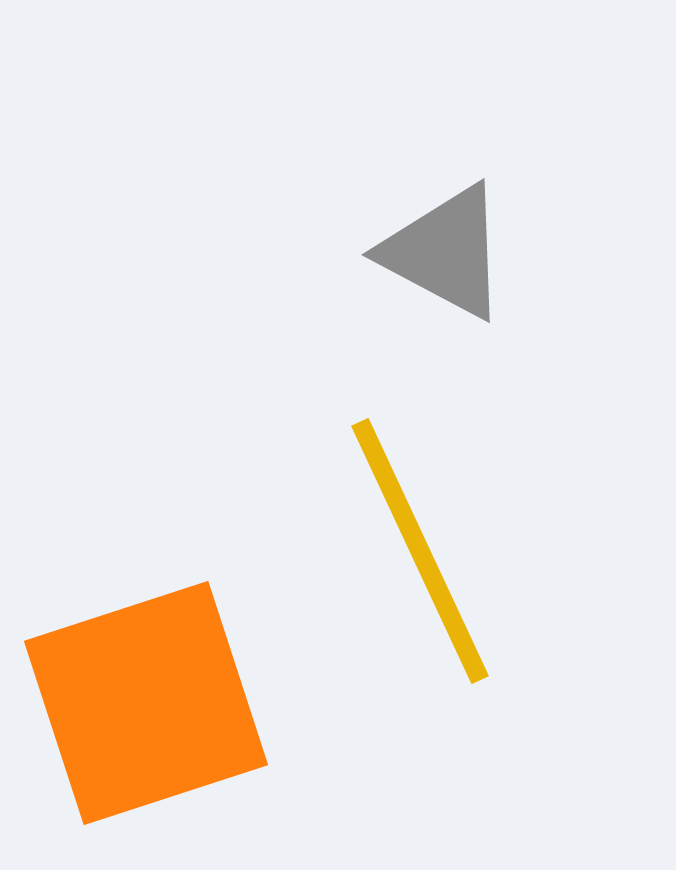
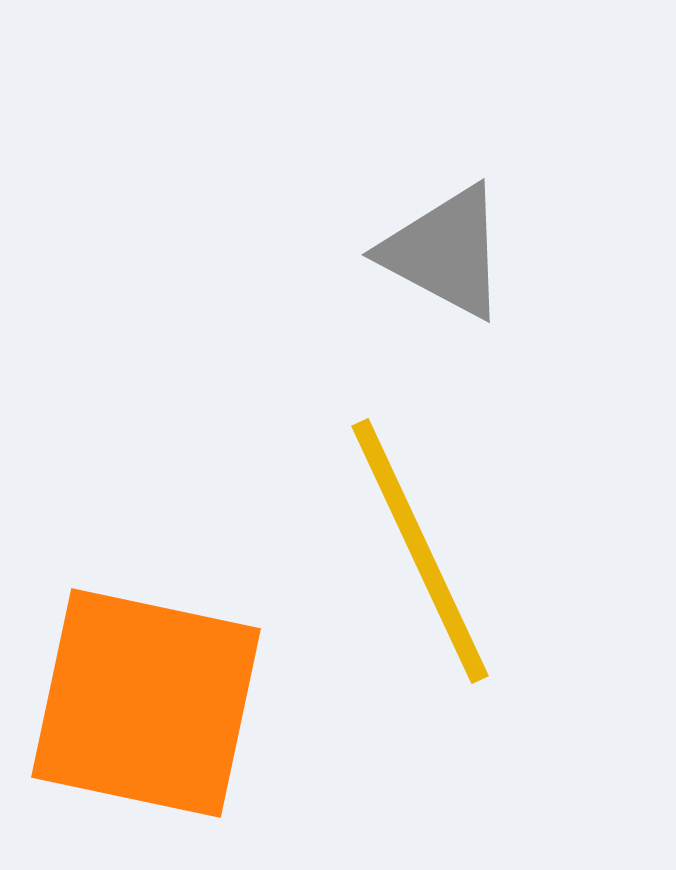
orange square: rotated 30 degrees clockwise
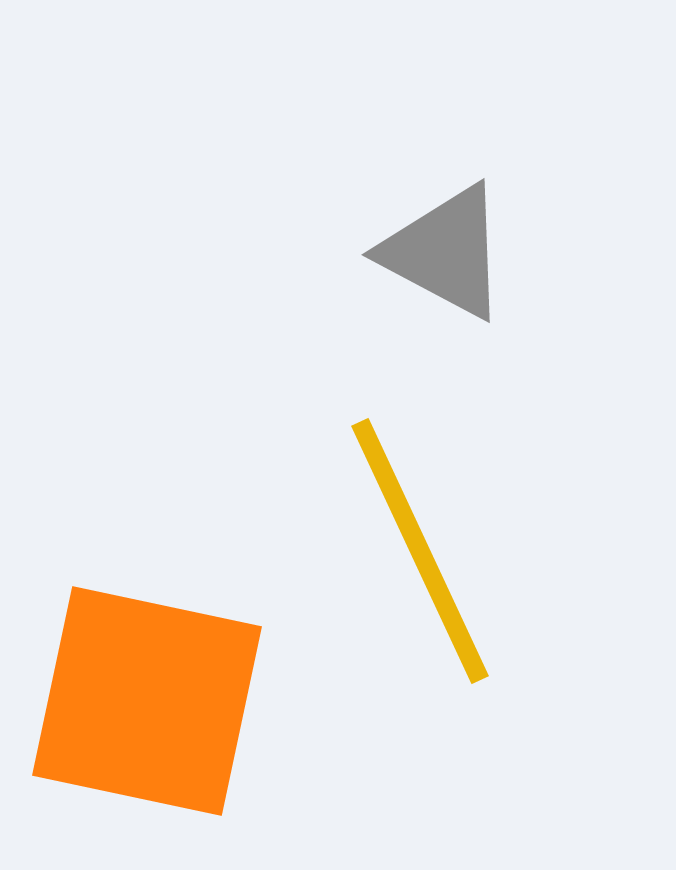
orange square: moved 1 px right, 2 px up
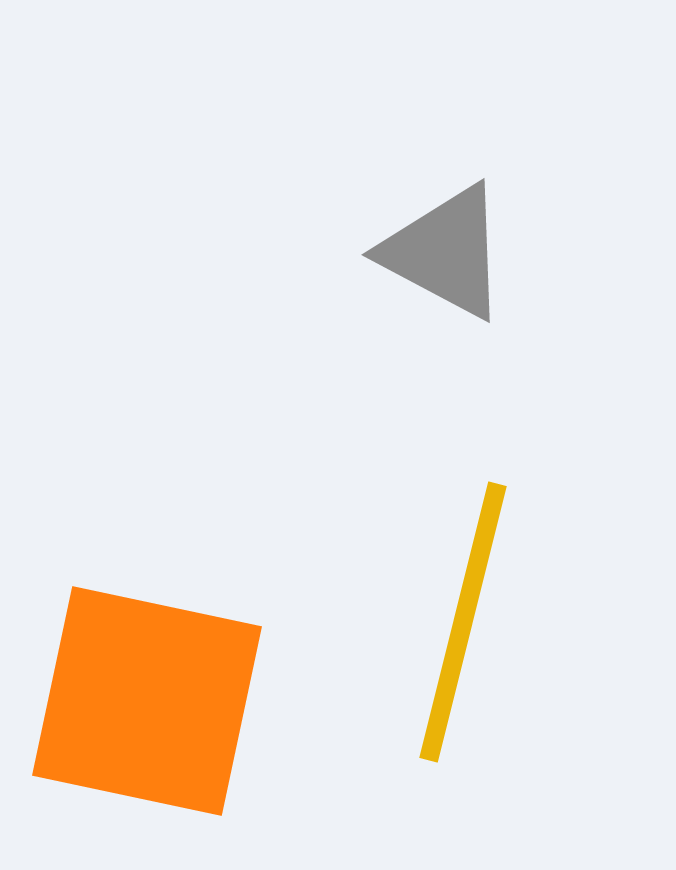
yellow line: moved 43 px right, 71 px down; rotated 39 degrees clockwise
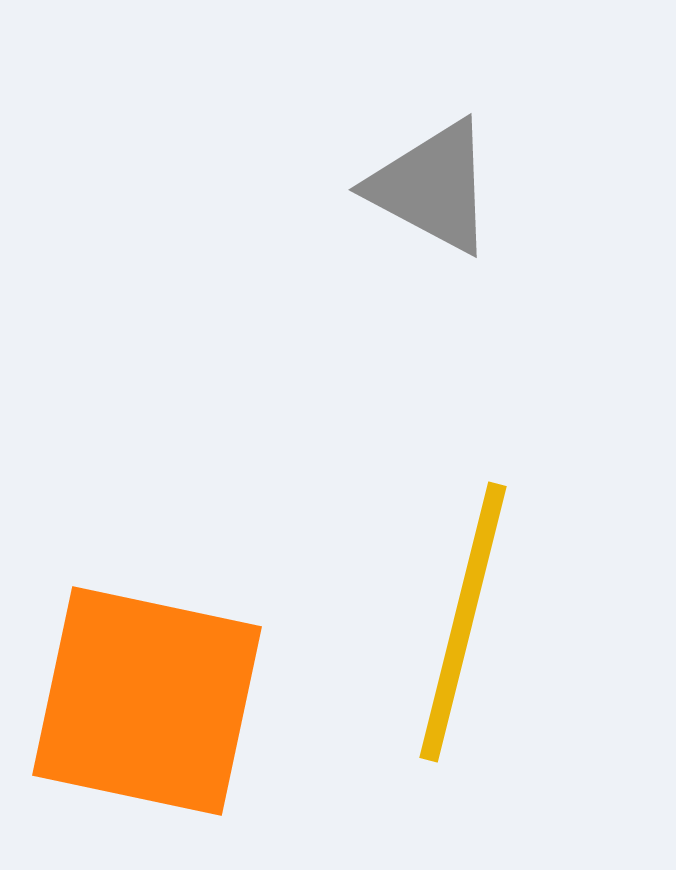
gray triangle: moved 13 px left, 65 px up
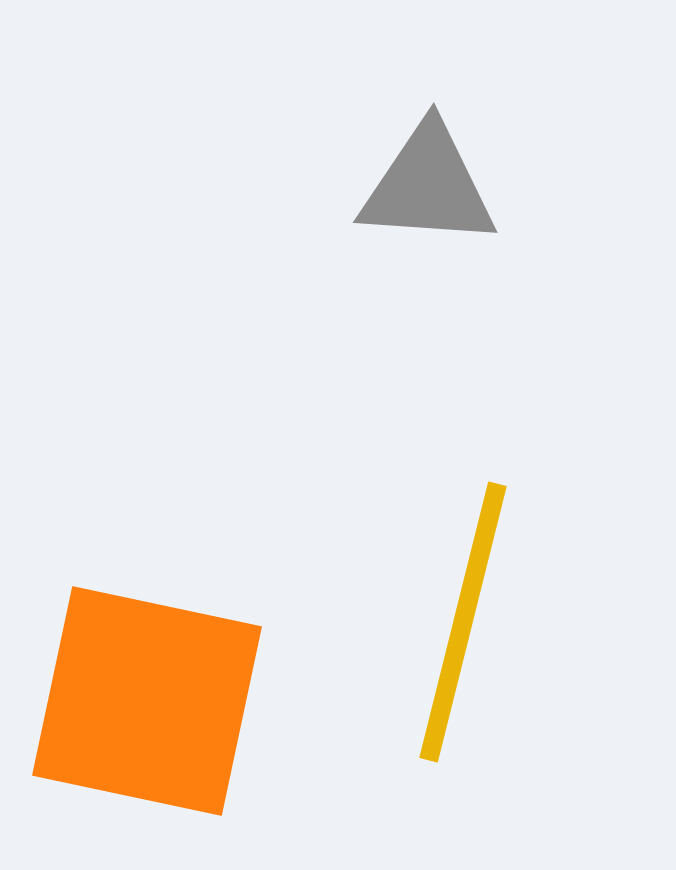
gray triangle: moved 4 px left, 1 px up; rotated 24 degrees counterclockwise
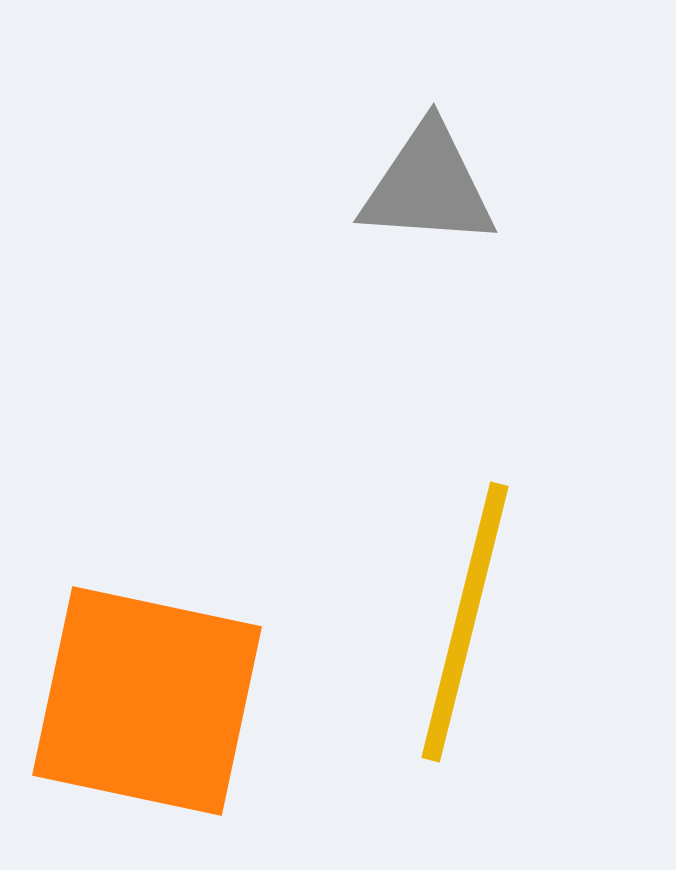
yellow line: moved 2 px right
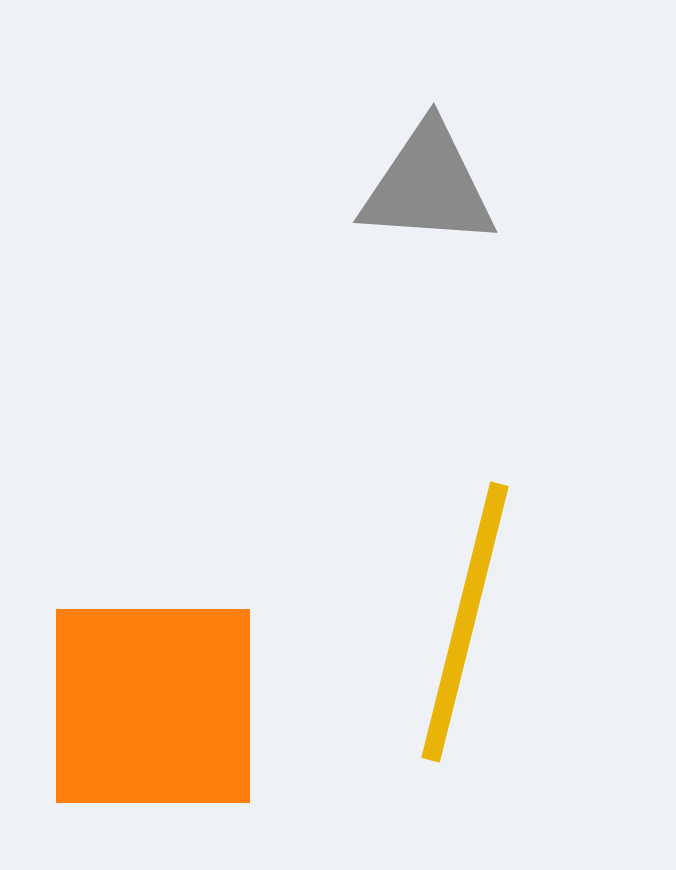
orange square: moved 6 px right, 5 px down; rotated 12 degrees counterclockwise
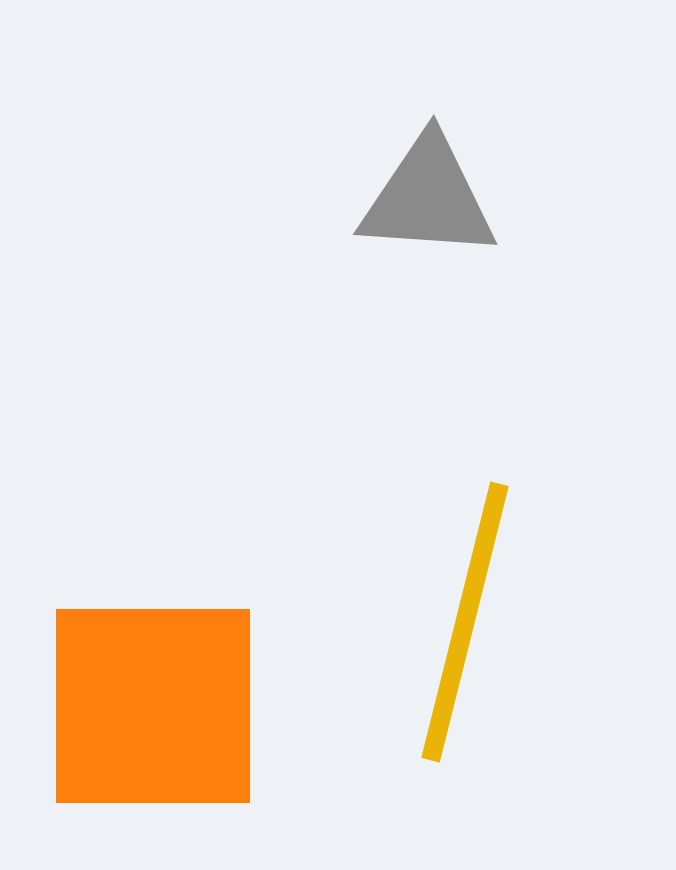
gray triangle: moved 12 px down
